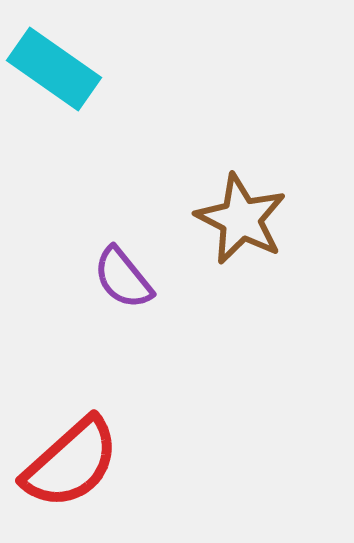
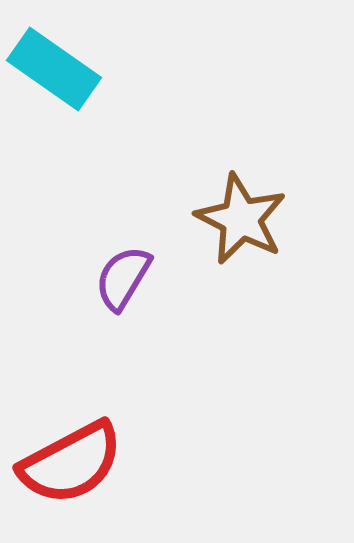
purple semicircle: rotated 70 degrees clockwise
red semicircle: rotated 14 degrees clockwise
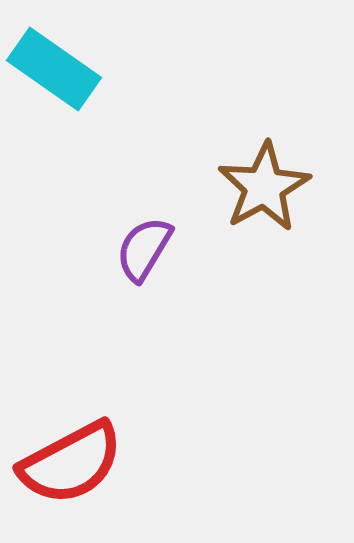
brown star: moved 23 px right, 32 px up; rotated 16 degrees clockwise
purple semicircle: moved 21 px right, 29 px up
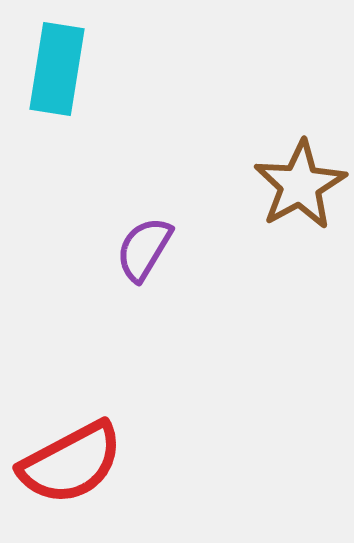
cyan rectangle: moved 3 px right; rotated 64 degrees clockwise
brown star: moved 36 px right, 2 px up
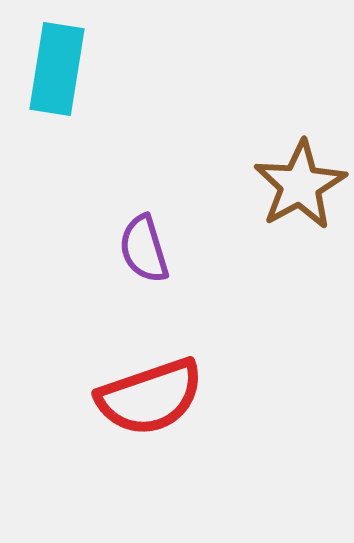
purple semicircle: rotated 48 degrees counterclockwise
red semicircle: moved 79 px right, 66 px up; rotated 9 degrees clockwise
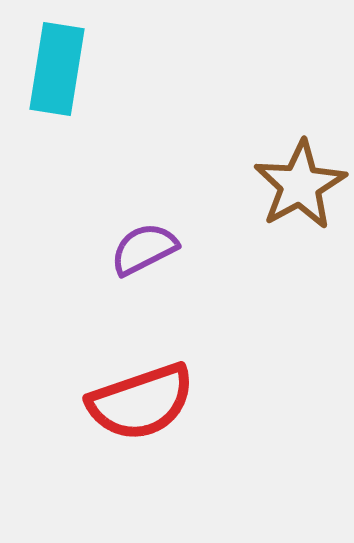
purple semicircle: rotated 80 degrees clockwise
red semicircle: moved 9 px left, 5 px down
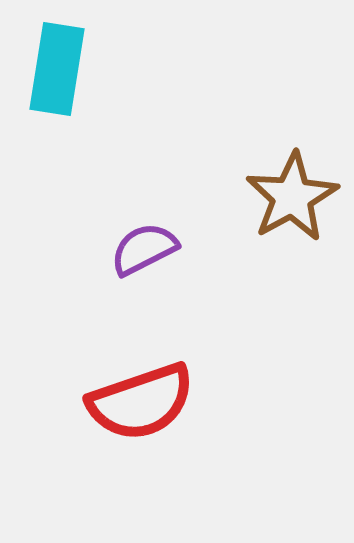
brown star: moved 8 px left, 12 px down
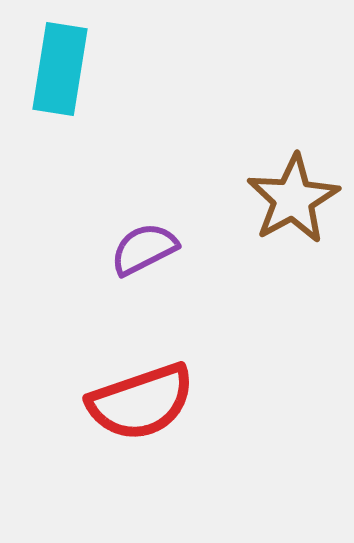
cyan rectangle: moved 3 px right
brown star: moved 1 px right, 2 px down
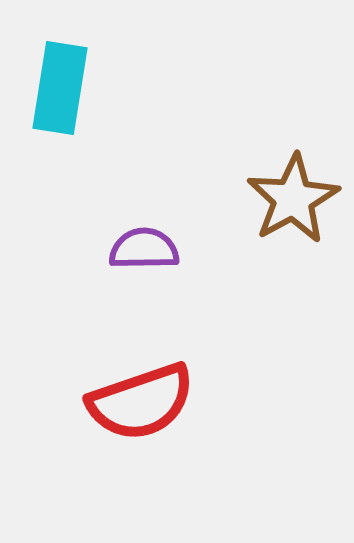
cyan rectangle: moved 19 px down
purple semicircle: rotated 26 degrees clockwise
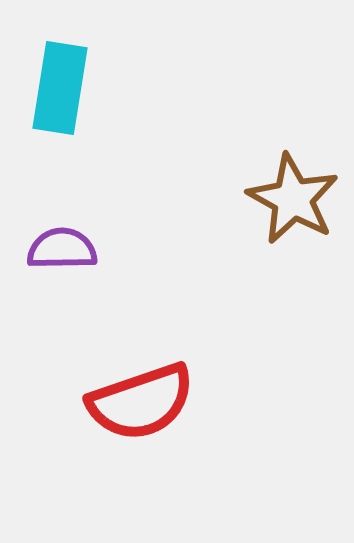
brown star: rotated 14 degrees counterclockwise
purple semicircle: moved 82 px left
